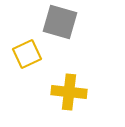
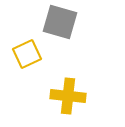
yellow cross: moved 1 px left, 4 px down
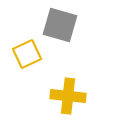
gray square: moved 3 px down
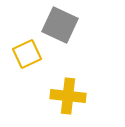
gray square: rotated 9 degrees clockwise
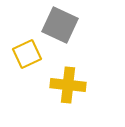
yellow cross: moved 11 px up
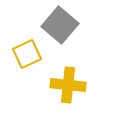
gray square: rotated 15 degrees clockwise
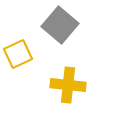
yellow square: moved 9 px left
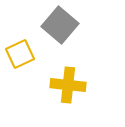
yellow square: moved 2 px right
